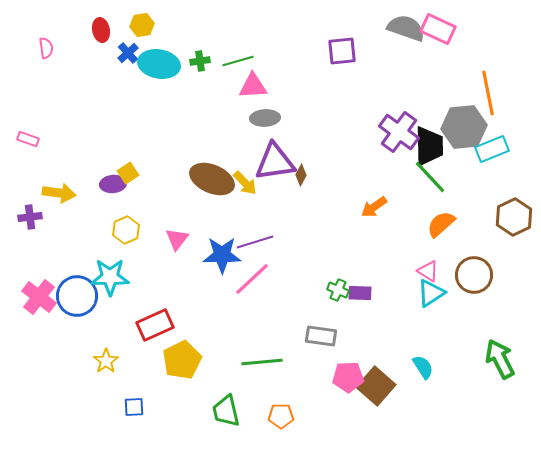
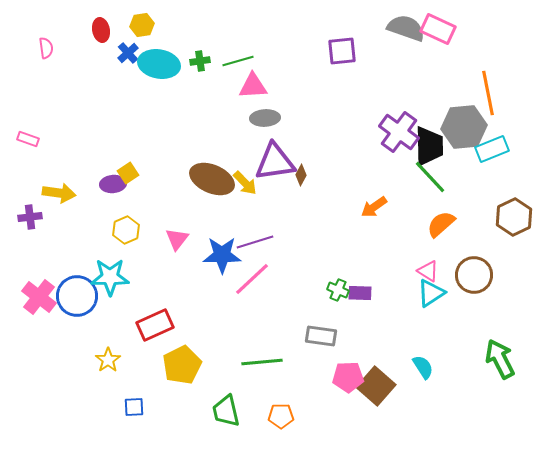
yellow pentagon at (182, 360): moved 5 px down
yellow star at (106, 361): moved 2 px right, 1 px up
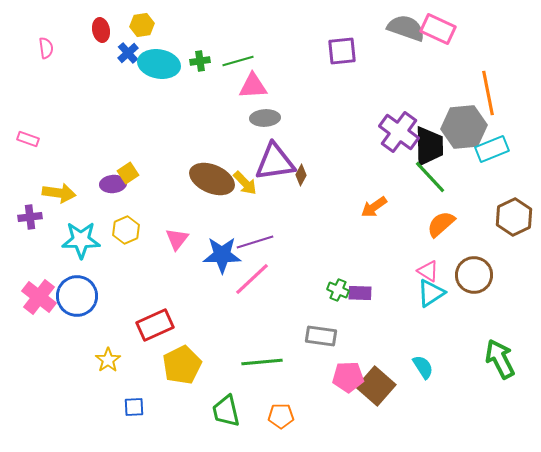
cyan star at (110, 277): moved 29 px left, 37 px up
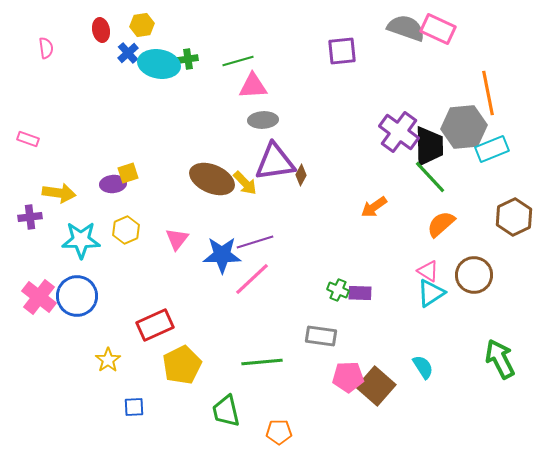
green cross at (200, 61): moved 12 px left, 2 px up
gray ellipse at (265, 118): moved 2 px left, 2 px down
yellow square at (128, 173): rotated 15 degrees clockwise
orange pentagon at (281, 416): moved 2 px left, 16 px down
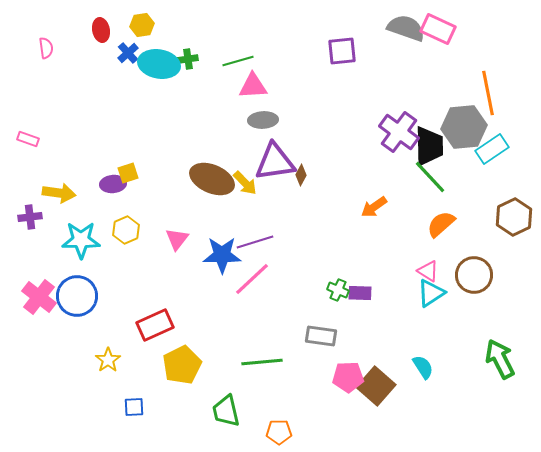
cyan rectangle at (492, 149): rotated 12 degrees counterclockwise
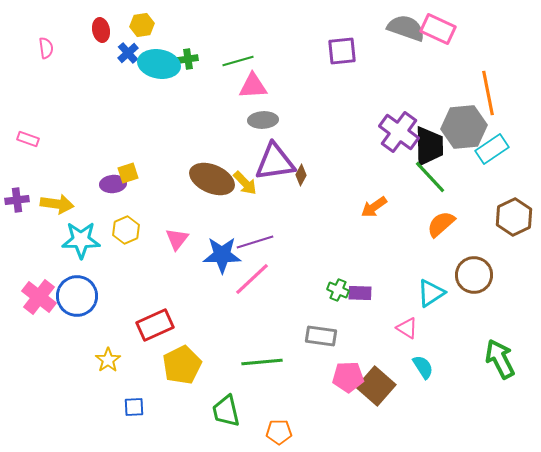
yellow arrow at (59, 193): moved 2 px left, 11 px down
purple cross at (30, 217): moved 13 px left, 17 px up
pink triangle at (428, 271): moved 21 px left, 57 px down
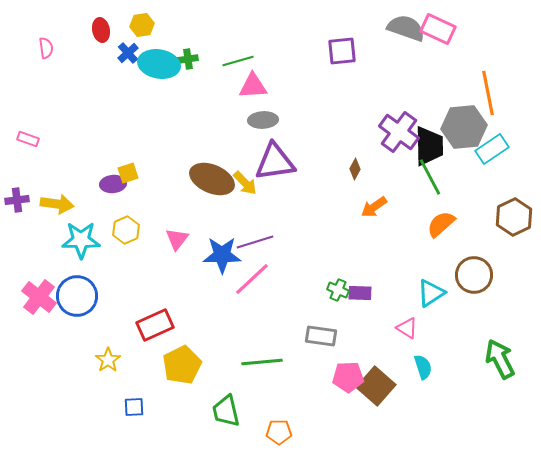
brown diamond at (301, 175): moved 54 px right, 6 px up
green line at (430, 177): rotated 15 degrees clockwise
cyan semicircle at (423, 367): rotated 15 degrees clockwise
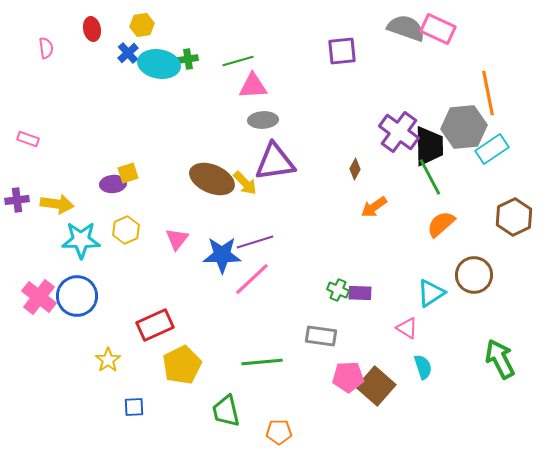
red ellipse at (101, 30): moved 9 px left, 1 px up
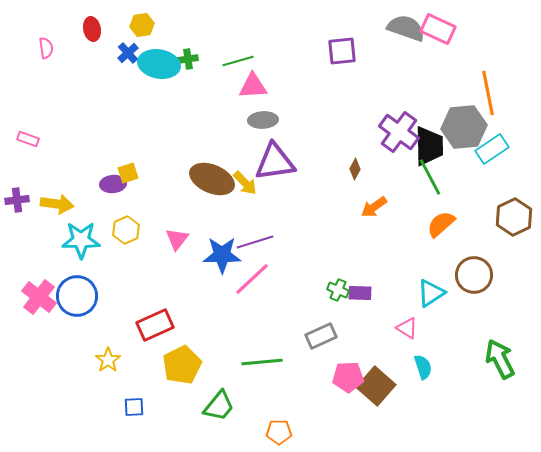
gray rectangle at (321, 336): rotated 32 degrees counterclockwise
green trapezoid at (226, 411): moved 7 px left, 5 px up; rotated 128 degrees counterclockwise
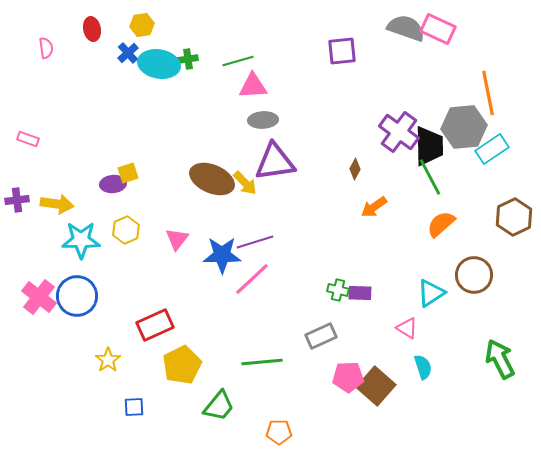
green cross at (338, 290): rotated 10 degrees counterclockwise
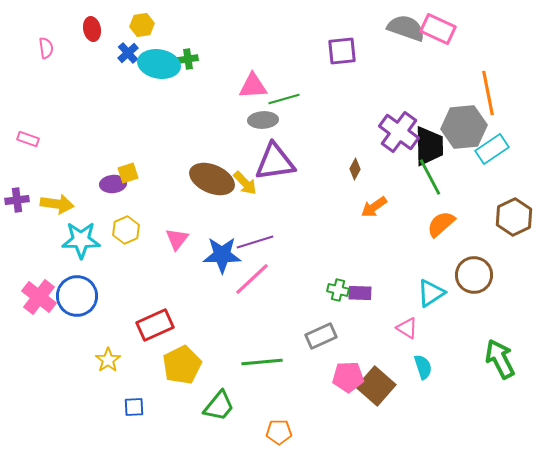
green line at (238, 61): moved 46 px right, 38 px down
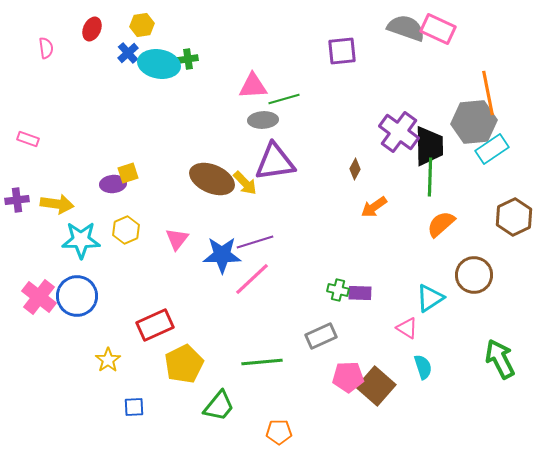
red ellipse at (92, 29): rotated 35 degrees clockwise
gray hexagon at (464, 127): moved 10 px right, 5 px up
green line at (430, 177): rotated 30 degrees clockwise
cyan triangle at (431, 293): moved 1 px left, 5 px down
yellow pentagon at (182, 365): moved 2 px right, 1 px up
